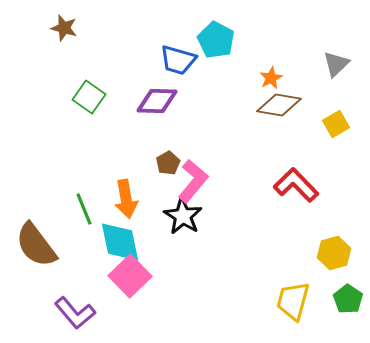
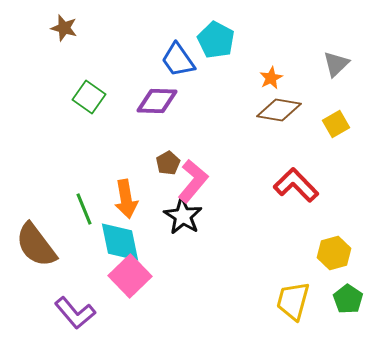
blue trapezoid: rotated 39 degrees clockwise
brown diamond: moved 5 px down
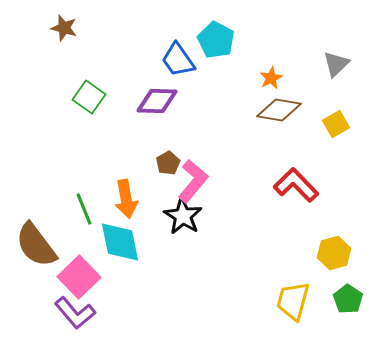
pink square: moved 51 px left, 1 px down
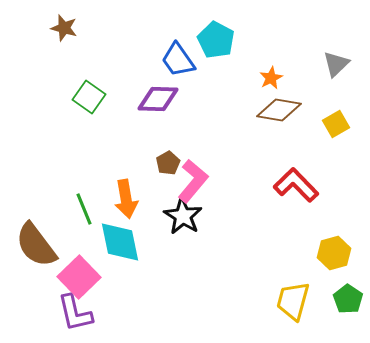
purple diamond: moved 1 px right, 2 px up
purple L-shape: rotated 27 degrees clockwise
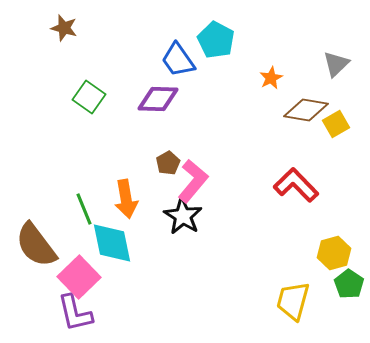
brown diamond: moved 27 px right
cyan diamond: moved 8 px left, 1 px down
green pentagon: moved 1 px right, 15 px up
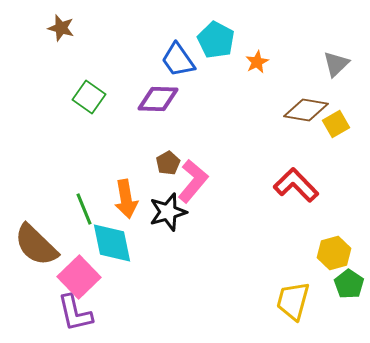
brown star: moved 3 px left
orange star: moved 14 px left, 16 px up
black star: moved 15 px left, 4 px up; rotated 24 degrees clockwise
brown semicircle: rotated 9 degrees counterclockwise
